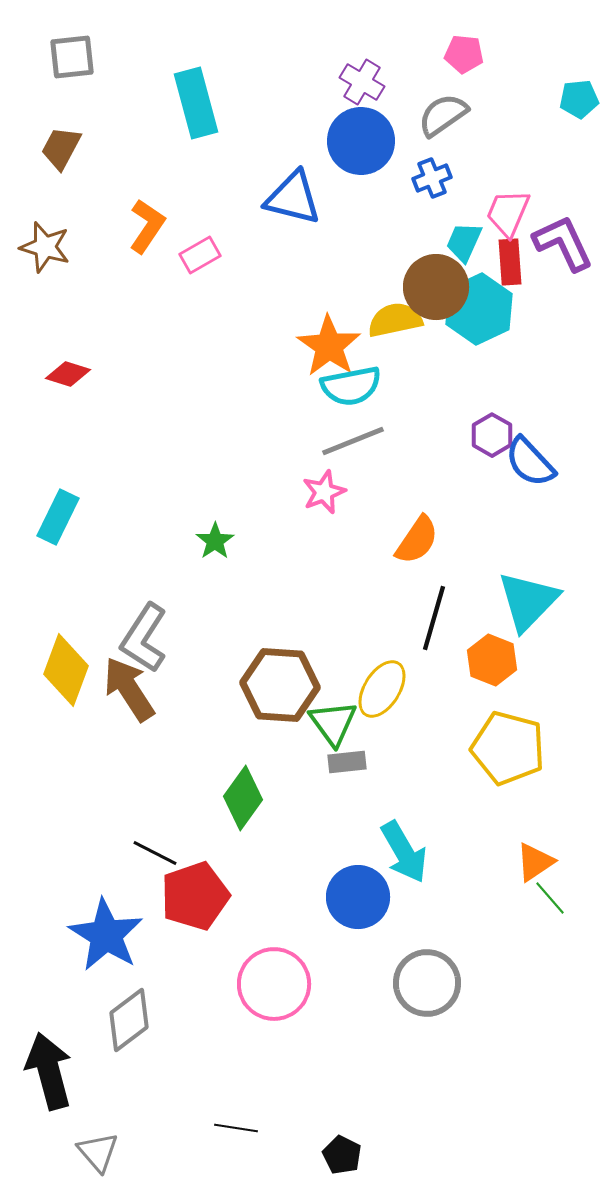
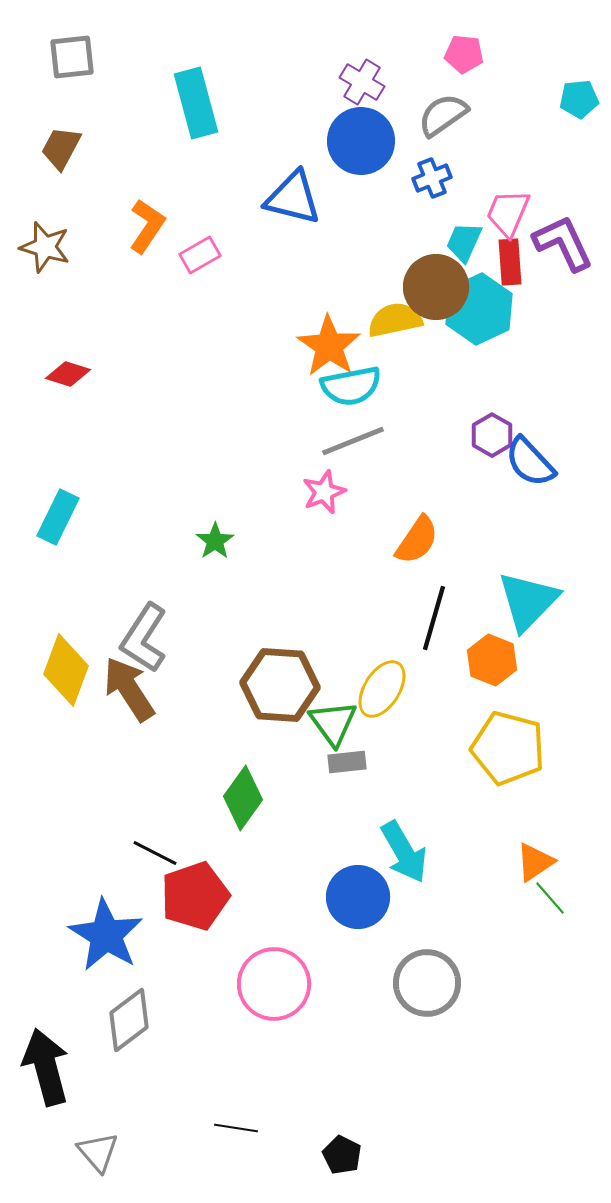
black arrow at (49, 1071): moved 3 px left, 4 px up
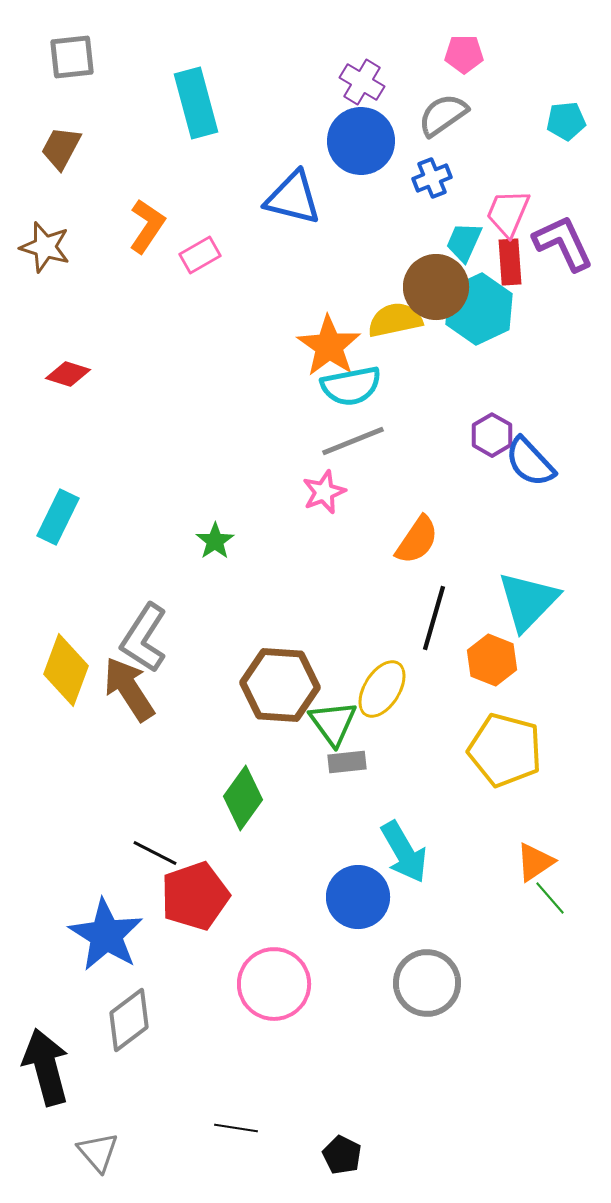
pink pentagon at (464, 54): rotated 6 degrees counterclockwise
cyan pentagon at (579, 99): moved 13 px left, 22 px down
yellow pentagon at (508, 748): moved 3 px left, 2 px down
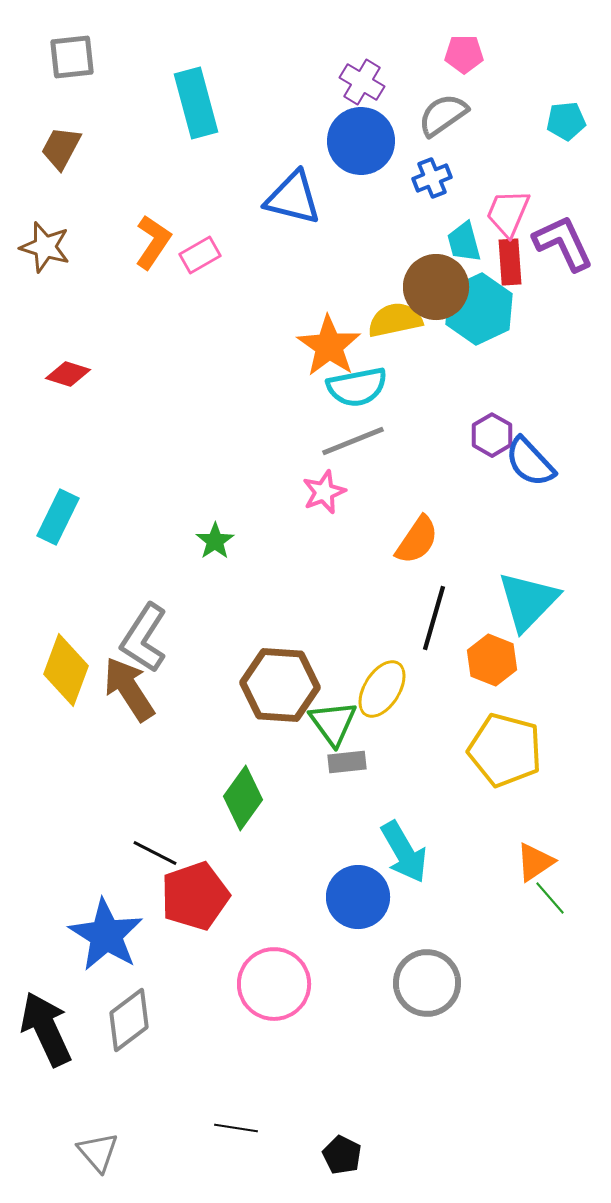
orange L-shape at (147, 226): moved 6 px right, 16 px down
cyan trapezoid at (464, 242): rotated 39 degrees counterclockwise
cyan semicircle at (351, 386): moved 6 px right, 1 px down
black arrow at (46, 1067): moved 38 px up; rotated 10 degrees counterclockwise
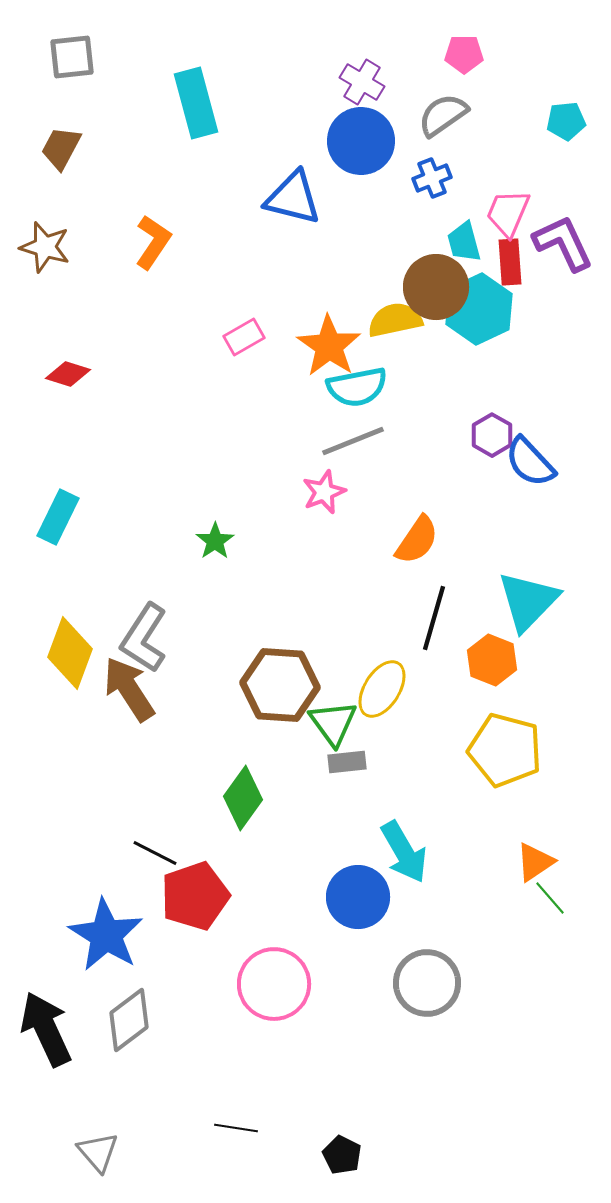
pink rectangle at (200, 255): moved 44 px right, 82 px down
yellow diamond at (66, 670): moved 4 px right, 17 px up
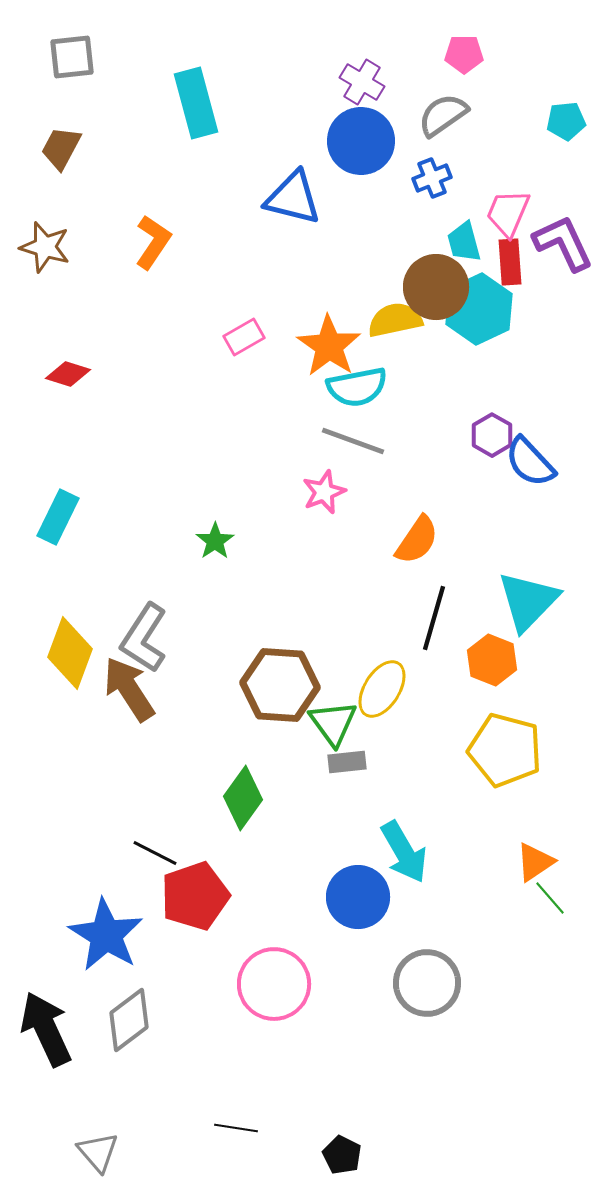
gray line at (353, 441): rotated 42 degrees clockwise
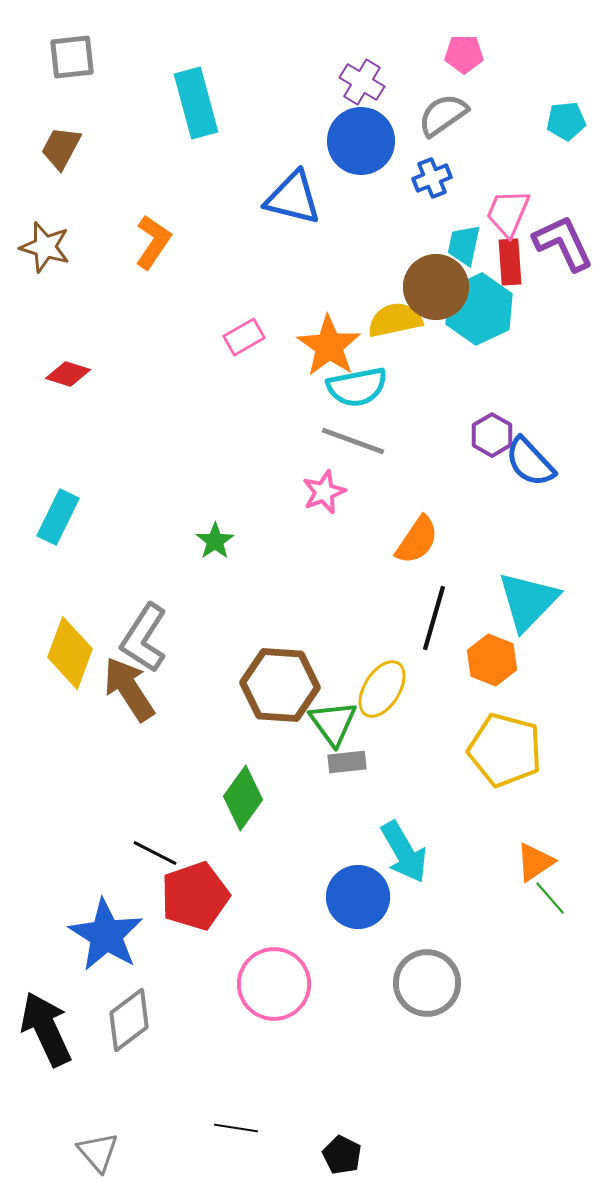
cyan trapezoid at (464, 242): moved 3 px down; rotated 27 degrees clockwise
